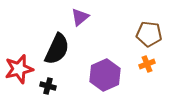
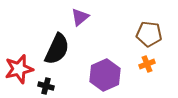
black cross: moved 2 px left
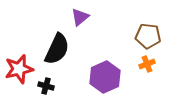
brown pentagon: moved 1 px left, 2 px down
purple hexagon: moved 2 px down
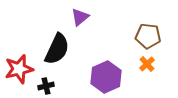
orange cross: rotated 21 degrees counterclockwise
purple hexagon: moved 1 px right
black cross: rotated 28 degrees counterclockwise
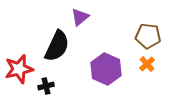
black semicircle: moved 3 px up
purple hexagon: moved 8 px up; rotated 12 degrees counterclockwise
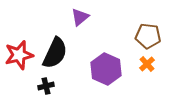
black semicircle: moved 2 px left, 7 px down
red star: moved 14 px up
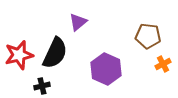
purple triangle: moved 2 px left, 5 px down
orange cross: moved 16 px right; rotated 14 degrees clockwise
black cross: moved 4 px left
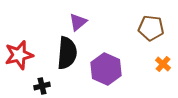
brown pentagon: moved 3 px right, 8 px up
black semicircle: moved 12 px right; rotated 20 degrees counterclockwise
orange cross: rotated 21 degrees counterclockwise
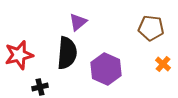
black cross: moved 2 px left, 1 px down
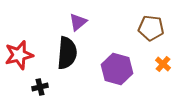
purple hexagon: moved 11 px right; rotated 8 degrees counterclockwise
